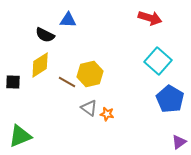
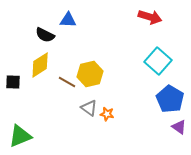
red arrow: moved 1 px up
purple triangle: moved 15 px up; rotated 49 degrees counterclockwise
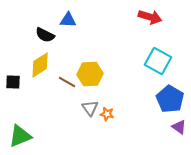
cyan square: rotated 12 degrees counterclockwise
yellow hexagon: rotated 10 degrees clockwise
gray triangle: moved 1 px right; rotated 18 degrees clockwise
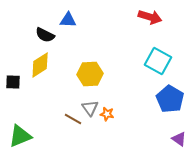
brown line: moved 6 px right, 37 px down
purple triangle: moved 12 px down
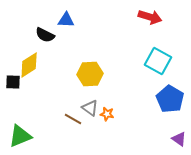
blue triangle: moved 2 px left
yellow diamond: moved 11 px left
gray triangle: rotated 18 degrees counterclockwise
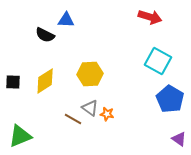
yellow diamond: moved 16 px right, 16 px down
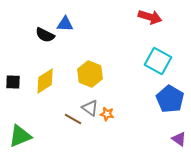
blue triangle: moved 1 px left, 4 px down
yellow hexagon: rotated 25 degrees clockwise
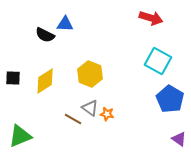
red arrow: moved 1 px right, 1 px down
black square: moved 4 px up
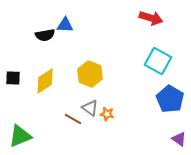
blue triangle: moved 1 px down
black semicircle: rotated 36 degrees counterclockwise
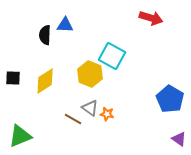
black semicircle: rotated 102 degrees clockwise
cyan square: moved 46 px left, 5 px up
